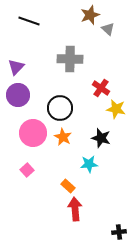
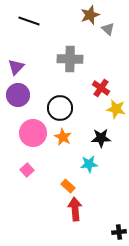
black star: rotated 18 degrees counterclockwise
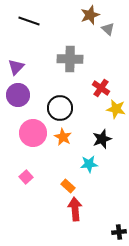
black star: moved 1 px right, 1 px down; rotated 18 degrees counterclockwise
pink square: moved 1 px left, 7 px down
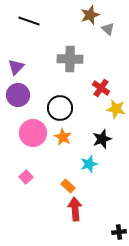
cyan star: rotated 12 degrees counterclockwise
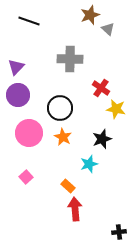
pink circle: moved 4 px left
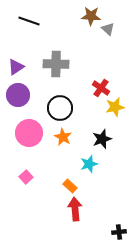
brown star: moved 1 px right, 1 px down; rotated 24 degrees clockwise
gray cross: moved 14 px left, 5 px down
purple triangle: rotated 12 degrees clockwise
yellow star: moved 1 px left, 2 px up; rotated 24 degrees counterclockwise
orange rectangle: moved 2 px right
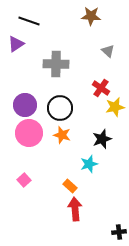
gray triangle: moved 22 px down
purple triangle: moved 23 px up
purple circle: moved 7 px right, 10 px down
orange star: moved 1 px left, 2 px up; rotated 12 degrees counterclockwise
pink square: moved 2 px left, 3 px down
